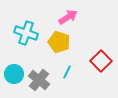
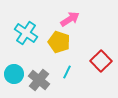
pink arrow: moved 2 px right, 2 px down
cyan cross: rotated 15 degrees clockwise
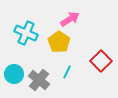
cyan cross: rotated 10 degrees counterclockwise
yellow pentagon: rotated 15 degrees clockwise
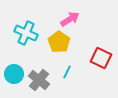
red square: moved 3 px up; rotated 20 degrees counterclockwise
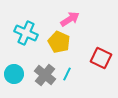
yellow pentagon: rotated 10 degrees counterclockwise
cyan line: moved 2 px down
gray cross: moved 6 px right, 5 px up
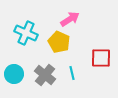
red square: rotated 25 degrees counterclockwise
cyan line: moved 5 px right, 1 px up; rotated 40 degrees counterclockwise
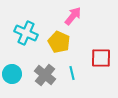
pink arrow: moved 3 px right, 3 px up; rotated 18 degrees counterclockwise
cyan circle: moved 2 px left
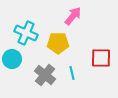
yellow pentagon: moved 1 px left, 1 px down; rotated 25 degrees counterclockwise
cyan circle: moved 15 px up
